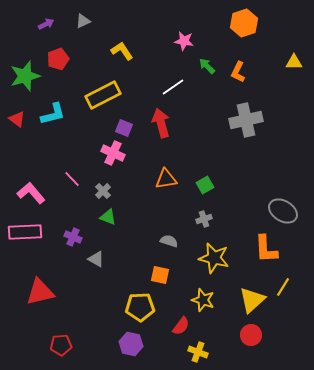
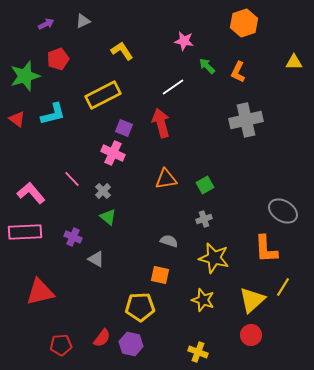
green triangle at (108, 217): rotated 18 degrees clockwise
red semicircle at (181, 326): moved 79 px left, 12 px down
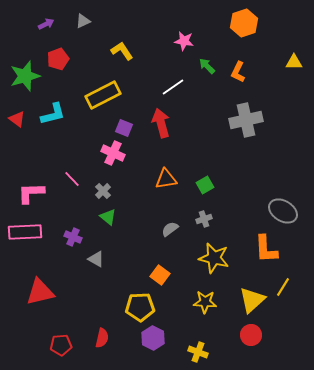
pink L-shape at (31, 193): rotated 52 degrees counterclockwise
gray semicircle at (169, 241): moved 1 px right, 12 px up; rotated 54 degrees counterclockwise
orange square at (160, 275): rotated 24 degrees clockwise
yellow star at (203, 300): moved 2 px right, 2 px down; rotated 15 degrees counterclockwise
red semicircle at (102, 338): rotated 24 degrees counterclockwise
purple hexagon at (131, 344): moved 22 px right, 6 px up; rotated 15 degrees clockwise
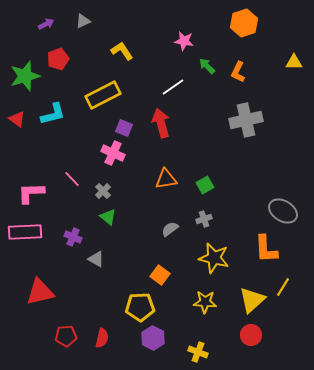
red pentagon at (61, 345): moved 5 px right, 9 px up
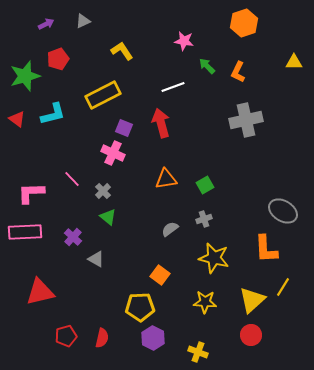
white line at (173, 87): rotated 15 degrees clockwise
purple cross at (73, 237): rotated 18 degrees clockwise
red pentagon at (66, 336): rotated 10 degrees counterclockwise
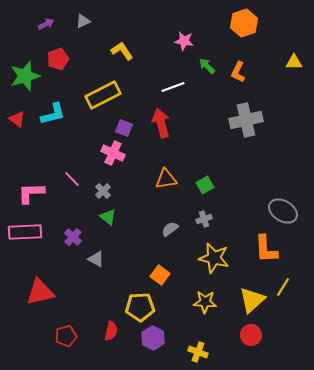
red semicircle at (102, 338): moved 9 px right, 7 px up
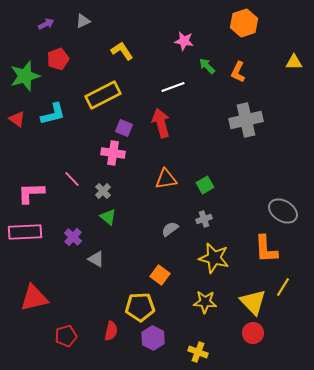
pink cross at (113, 153): rotated 15 degrees counterclockwise
red triangle at (40, 292): moved 6 px left, 6 px down
yellow triangle at (252, 300): moved 1 px right, 2 px down; rotated 32 degrees counterclockwise
red circle at (251, 335): moved 2 px right, 2 px up
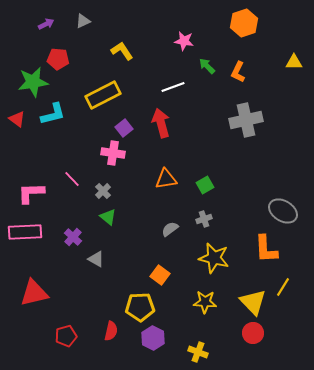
red pentagon at (58, 59): rotated 25 degrees clockwise
green star at (25, 76): moved 8 px right, 6 px down; rotated 8 degrees clockwise
purple square at (124, 128): rotated 30 degrees clockwise
red triangle at (34, 298): moved 5 px up
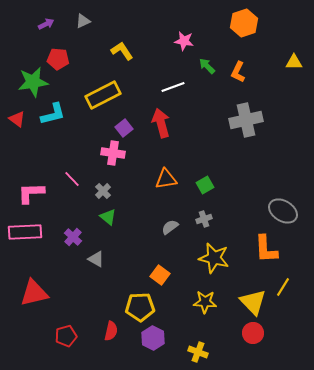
gray semicircle at (170, 229): moved 2 px up
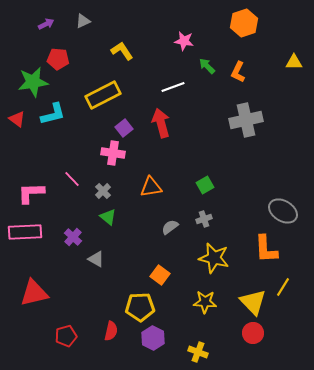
orange triangle at (166, 179): moved 15 px left, 8 px down
